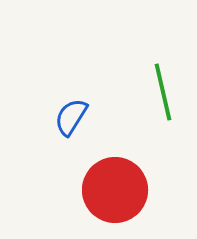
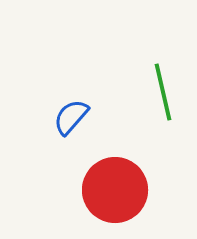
blue semicircle: rotated 9 degrees clockwise
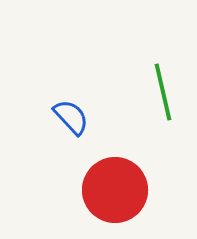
blue semicircle: rotated 96 degrees clockwise
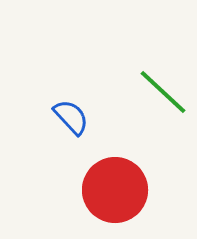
green line: rotated 34 degrees counterclockwise
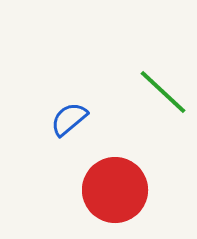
blue semicircle: moved 2 px left, 2 px down; rotated 87 degrees counterclockwise
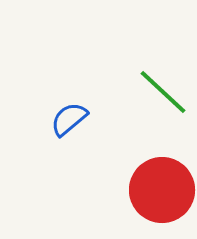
red circle: moved 47 px right
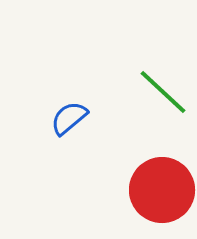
blue semicircle: moved 1 px up
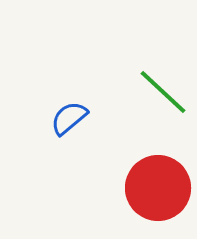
red circle: moved 4 px left, 2 px up
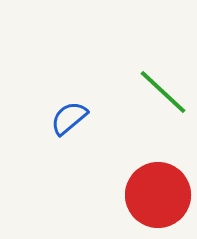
red circle: moved 7 px down
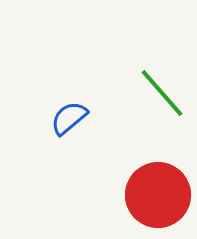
green line: moved 1 px left, 1 px down; rotated 6 degrees clockwise
